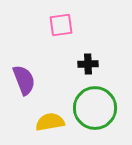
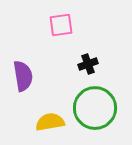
black cross: rotated 18 degrees counterclockwise
purple semicircle: moved 1 px left, 4 px up; rotated 12 degrees clockwise
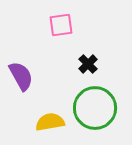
black cross: rotated 24 degrees counterclockwise
purple semicircle: moved 2 px left; rotated 20 degrees counterclockwise
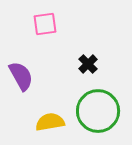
pink square: moved 16 px left, 1 px up
green circle: moved 3 px right, 3 px down
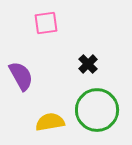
pink square: moved 1 px right, 1 px up
green circle: moved 1 px left, 1 px up
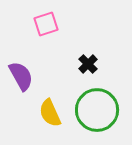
pink square: moved 1 px down; rotated 10 degrees counterclockwise
yellow semicircle: moved 9 px up; rotated 104 degrees counterclockwise
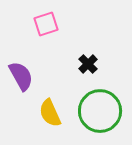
green circle: moved 3 px right, 1 px down
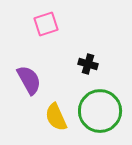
black cross: rotated 30 degrees counterclockwise
purple semicircle: moved 8 px right, 4 px down
yellow semicircle: moved 6 px right, 4 px down
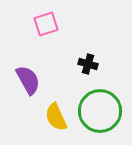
purple semicircle: moved 1 px left
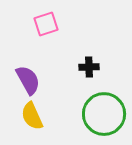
black cross: moved 1 px right, 3 px down; rotated 18 degrees counterclockwise
green circle: moved 4 px right, 3 px down
yellow semicircle: moved 24 px left, 1 px up
